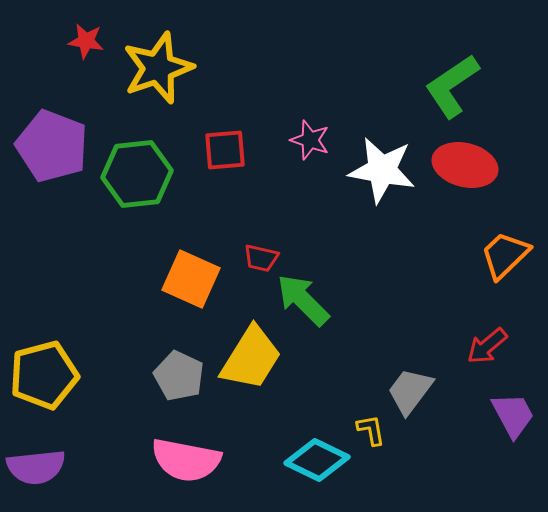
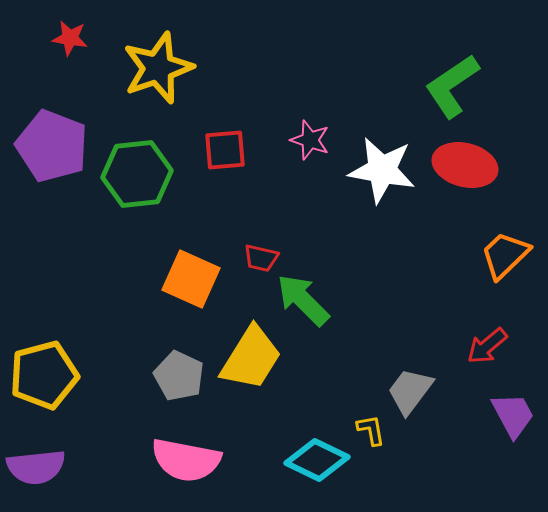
red star: moved 16 px left, 3 px up
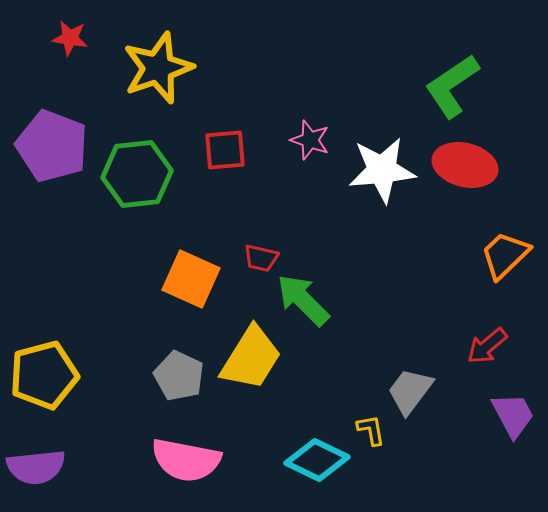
white star: rotated 16 degrees counterclockwise
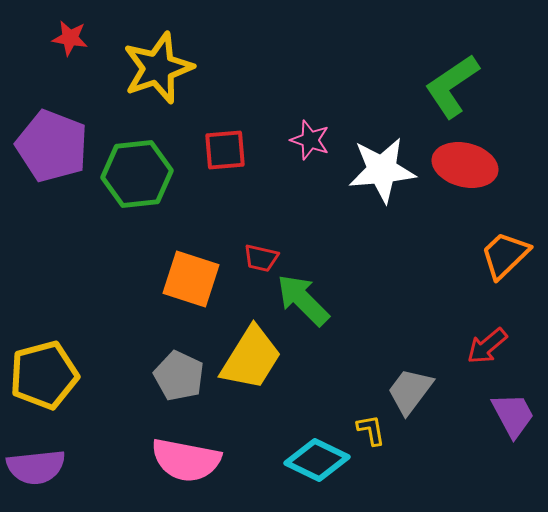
orange square: rotated 6 degrees counterclockwise
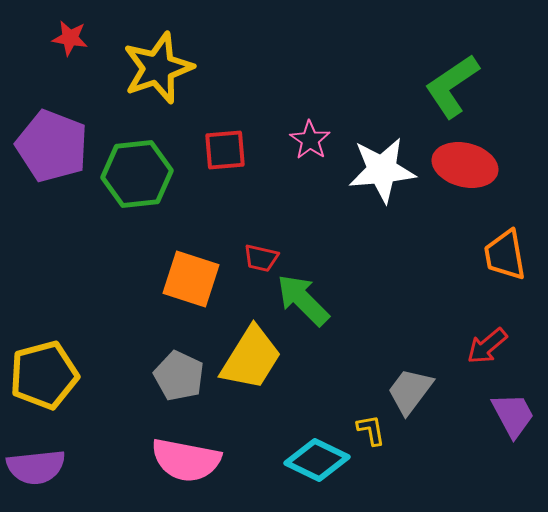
pink star: rotated 15 degrees clockwise
orange trapezoid: rotated 56 degrees counterclockwise
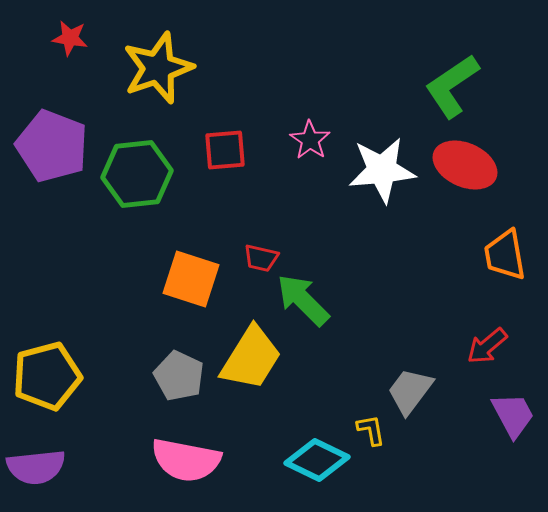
red ellipse: rotated 10 degrees clockwise
yellow pentagon: moved 3 px right, 1 px down
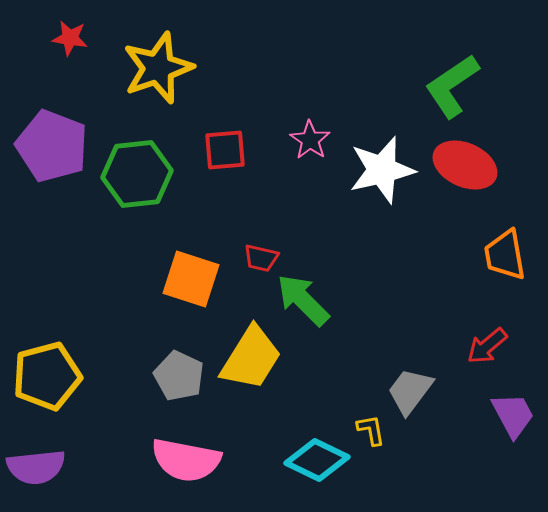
white star: rotated 8 degrees counterclockwise
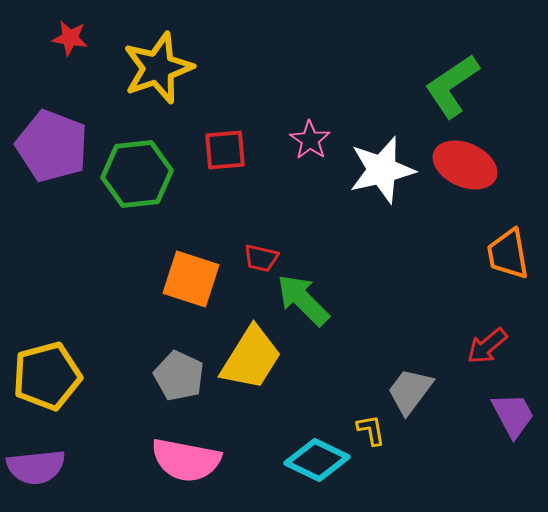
orange trapezoid: moved 3 px right, 1 px up
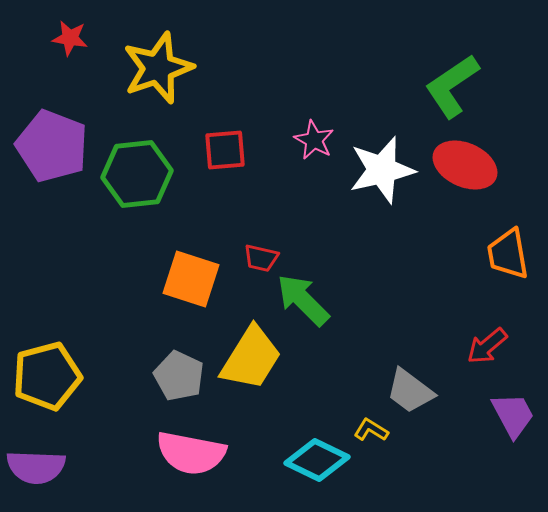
pink star: moved 4 px right; rotated 6 degrees counterclockwise
gray trapezoid: rotated 90 degrees counterclockwise
yellow L-shape: rotated 48 degrees counterclockwise
pink semicircle: moved 5 px right, 7 px up
purple semicircle: rotated 8 degrees clockwise
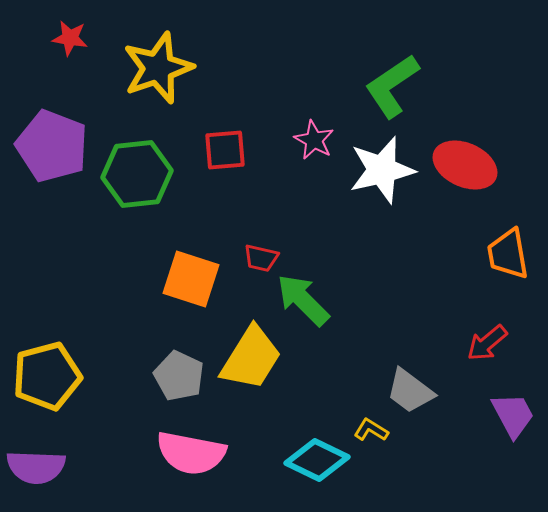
green L-shape: moved 60 px left
red arrow: moved 3 px up
